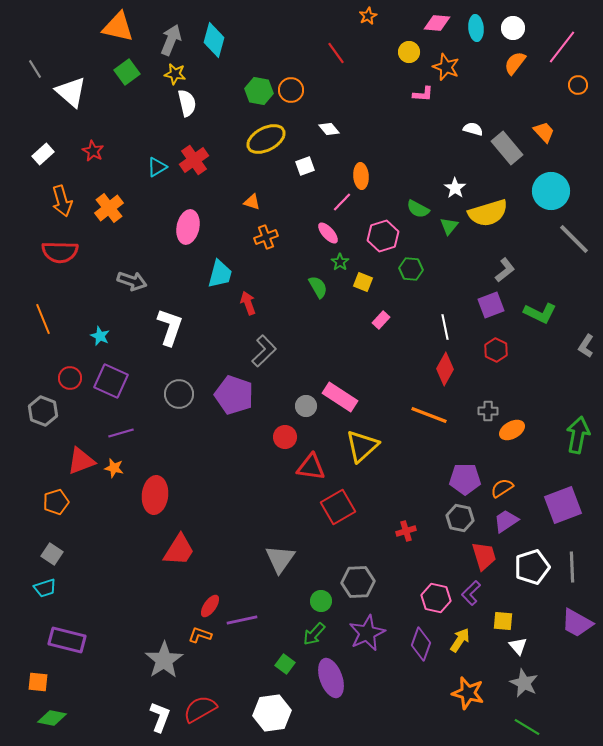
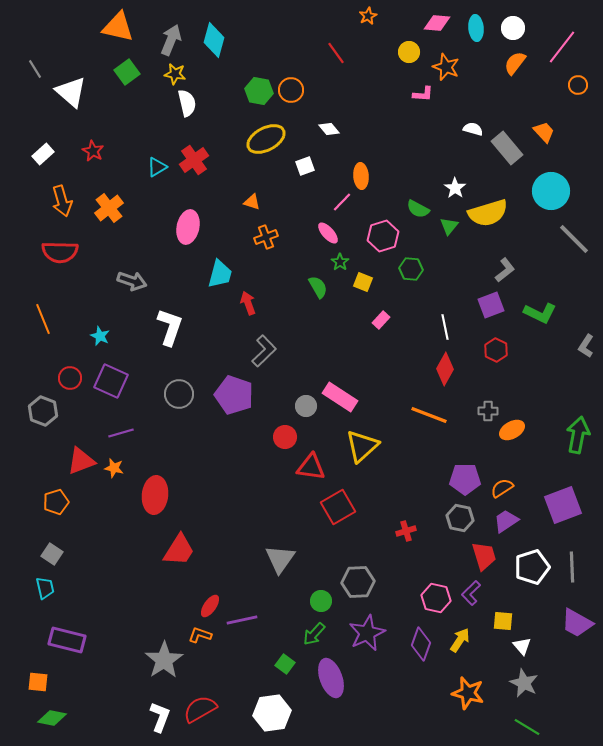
cyan trapezoid at (45, 588): rotated 85 degrees counterclockwise
white triangle at (518, 646): moved 4 px right
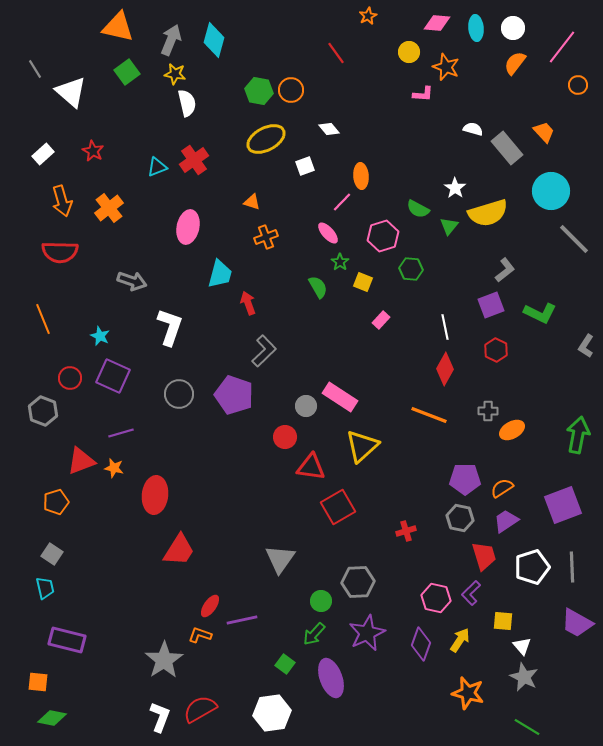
cyan triangle at (157, 167): rotated 10 degrees clockwise
purple square at (111, 381): moved 2 px right, 5 px up
gray star at (524, 683): moved 6 px up
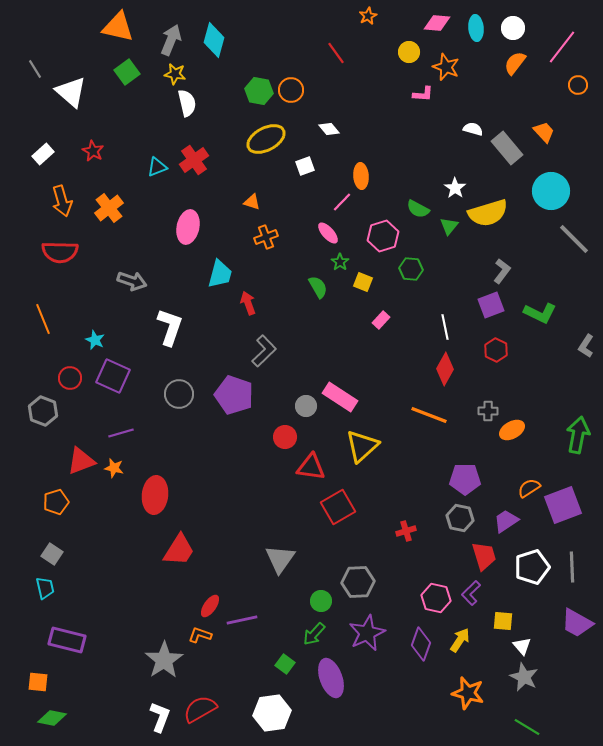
gray L-shape at (505, 270): moved 3 px left, 1 px down; rotated 15 degrees counterclockwise
cyan star at (100, 336): moved 5 px left, 4 px down
orange semicircle at (502, 488): moved 27 px right
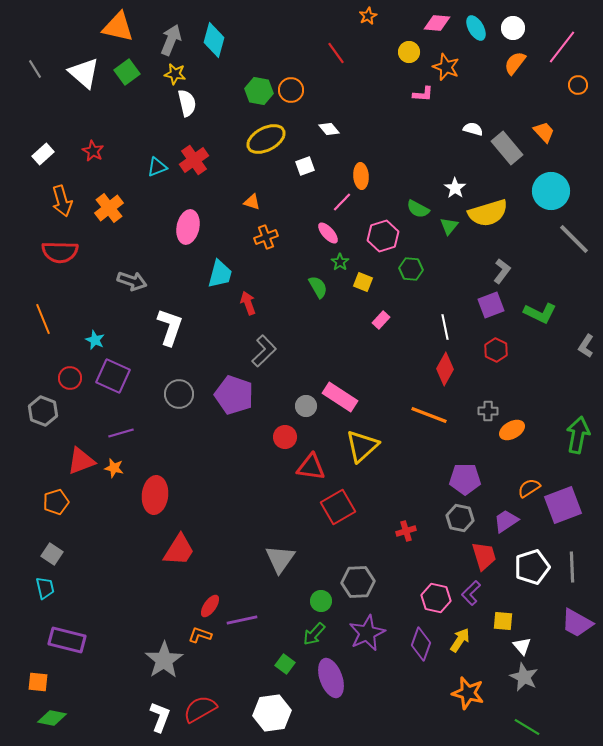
cyan ellipse at (476, 28): rotated 25 degrees counterclockwise
white triangle at (71, 92): moved 13 px right, 19 px up
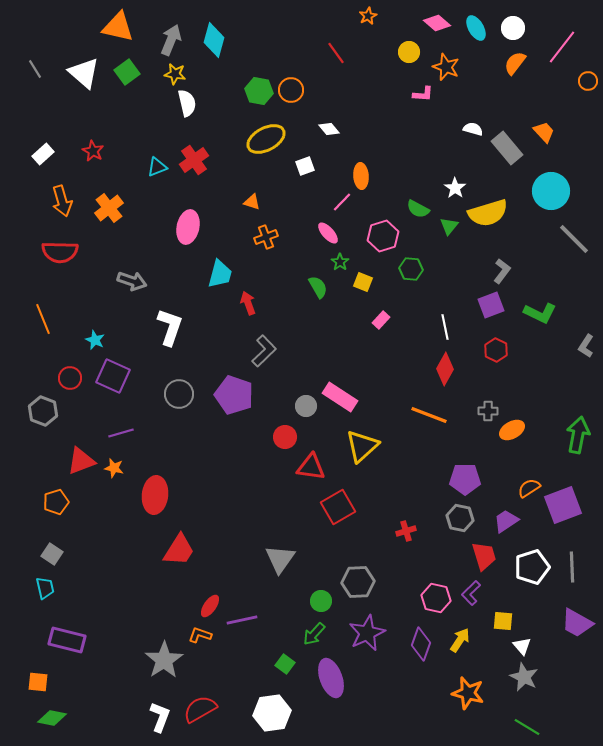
pink diamond at (437, 23): rotated 36 degrees clockwise
orange circle at (578, 85): moved 10 px right, 4 px up
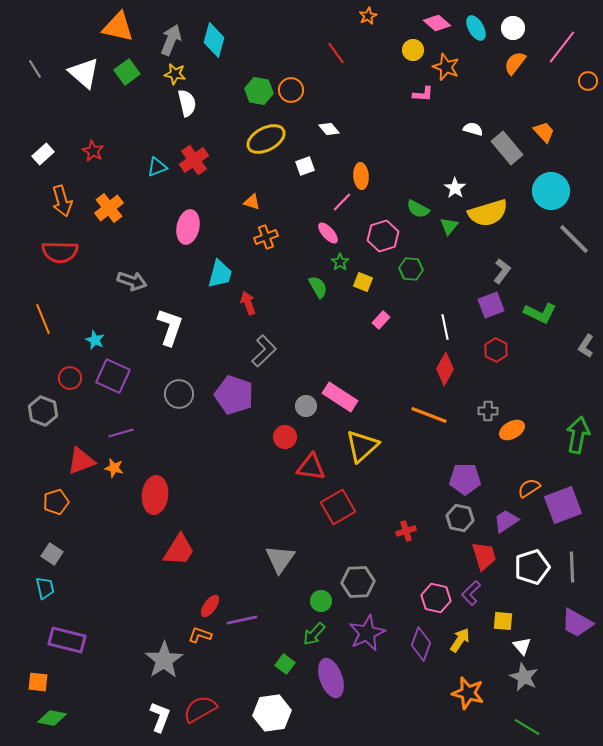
yellow circle at (409, 52): moved 4 px right, 2 px up
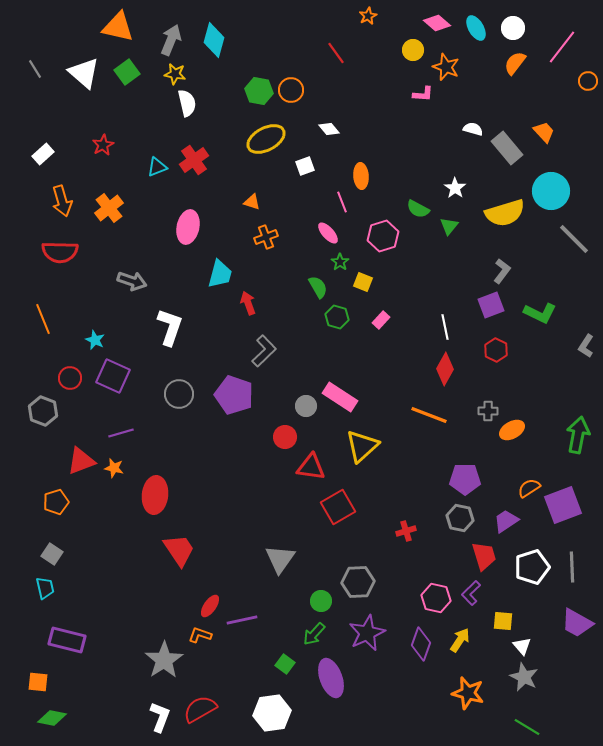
red star at (93, 151): moved 10 px right, 6 px up; rotated 15 degrees clockwise
pink line at (342, 202): rotated 65 degrees counterclockwise
yellow semicircle at (488, 213): moved 17 px right
green hexagon at (411, 269): moved 74 px left, 48 px down; rotated 10 degrees clockwise
red trapezoid at (179, 550): rotated 66 degrees counterclockwise
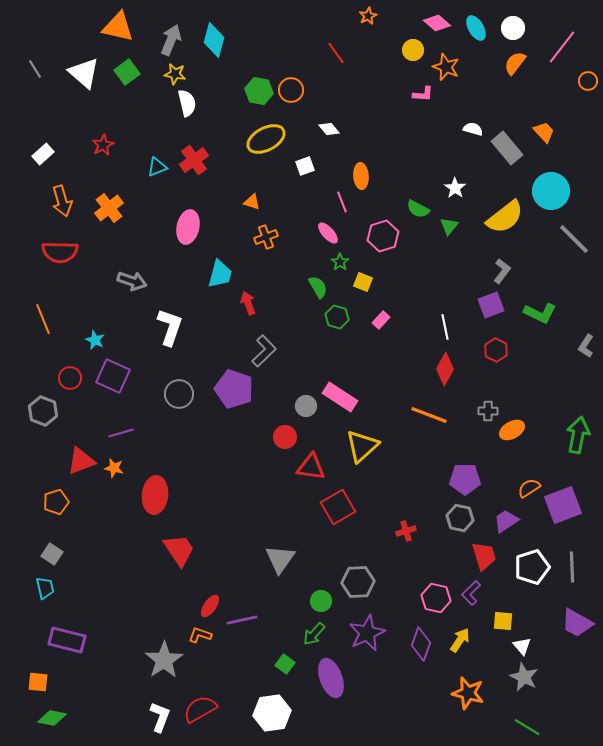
yellow semicircle at (505, 213): moved 4 px down; rotated 21 degrees counterclockwise
purple pentagon at (234, 395): moved 6 px up
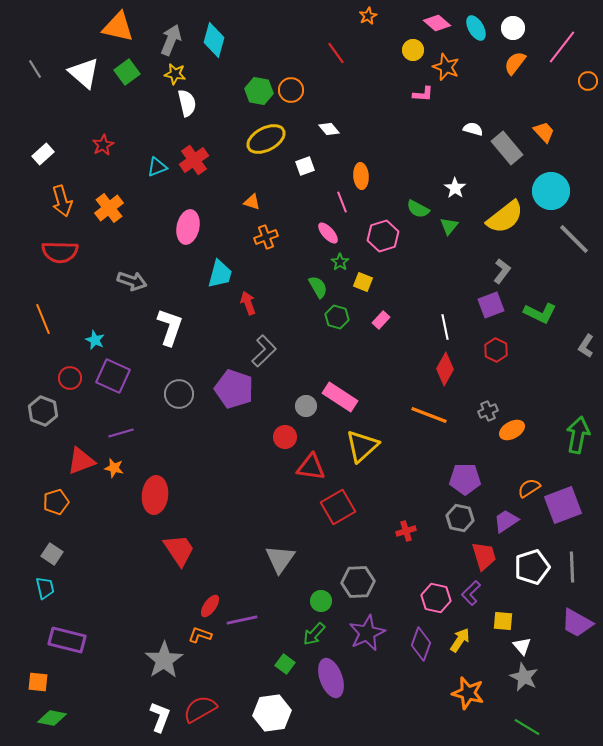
gray cross at (488, 411): rotated 24 degrees counterclockwise
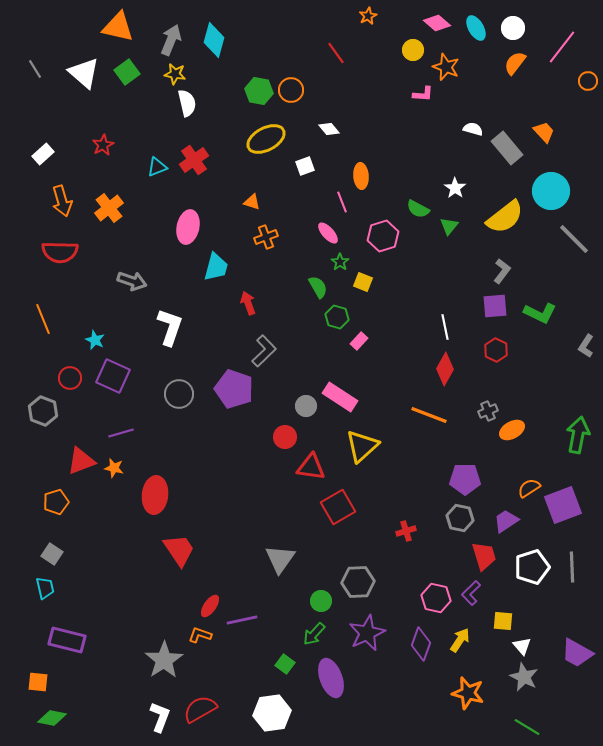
cyan trapezoid at (220, 274): moved 4 px left, 7 px up
purple square at (491, 305): moved 4 px right, 1 px down; rotated 16 degrees clockwise
pink rectangle at (381, 320): moved 22 px left, 21 px down
purple trapezoid at (577, 623): moved 30 px down
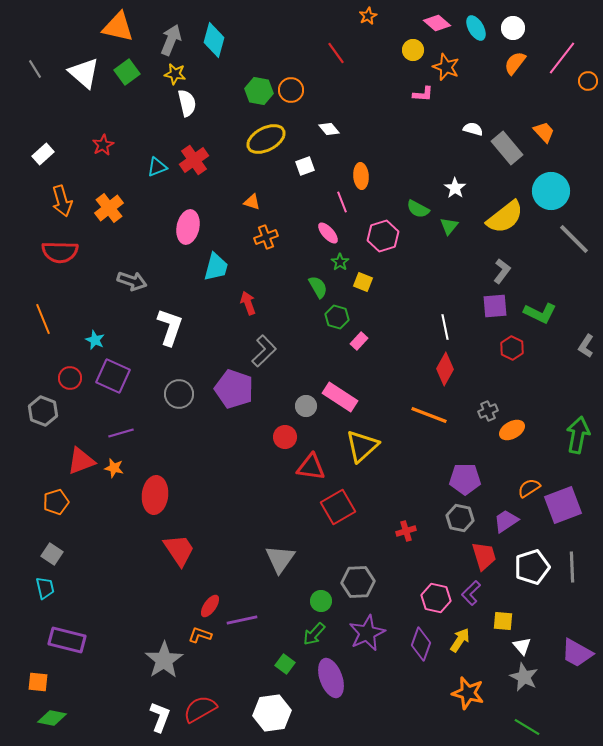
pink line at (562, 47): moved 11 px down
red hexagon at (496, 350): moved 16 px right, 2 px up
